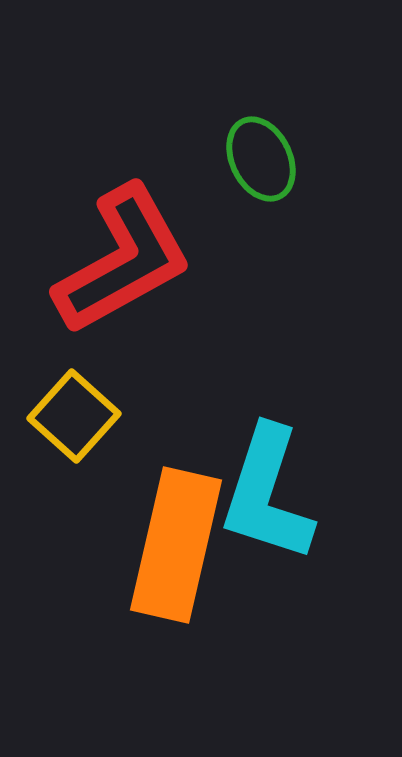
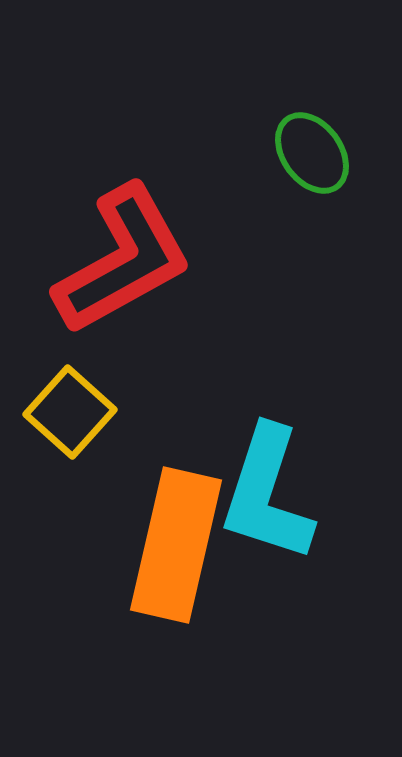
green ellipse: moved 51 px right, 6 px up; rotated 10 degrees counterclockwise
yellow square: moved 4 px left, 4 px up
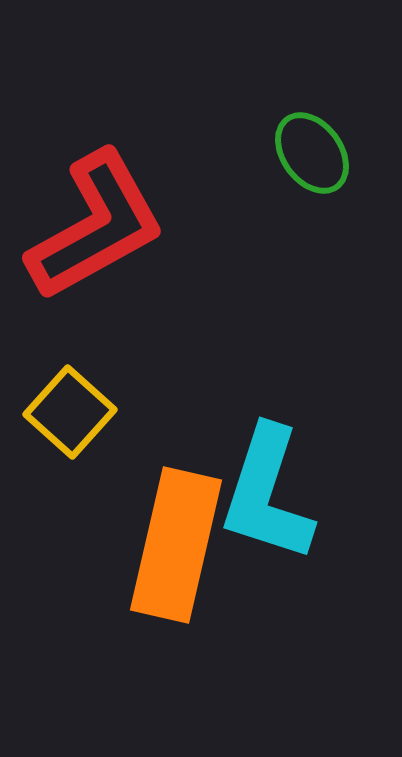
red L-shape: moved 27 px left, 34 px up
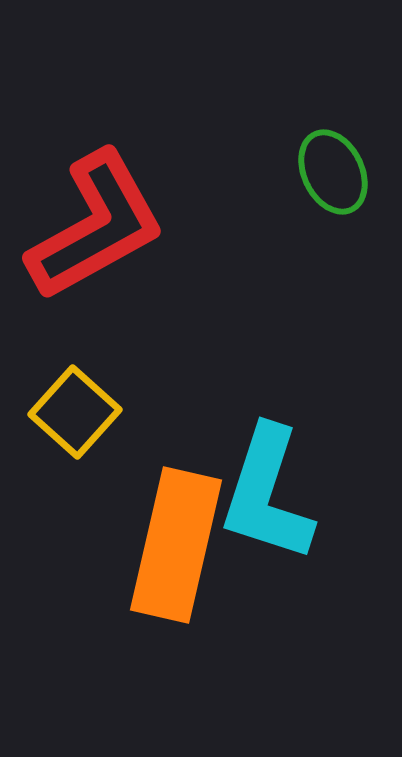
green ellipse: moved 21 px right, 19 px down; rotated 10 degrees clockwise
yellow square: moved 5 px right
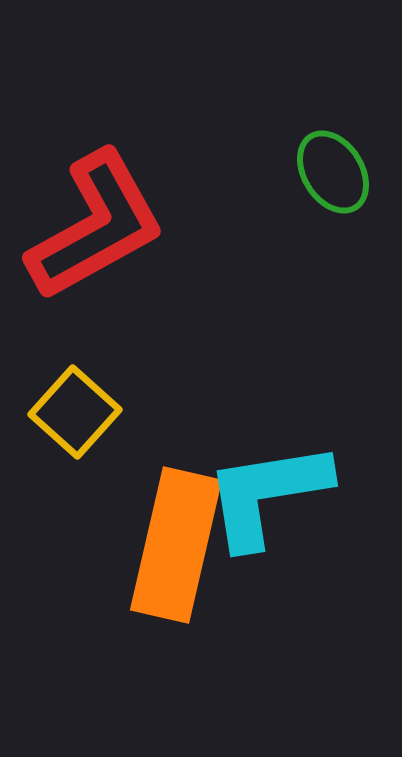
green ellipse: rotated 6 degrees counterclockwise
cyan L-shape: rotated 63 degrees clockwise
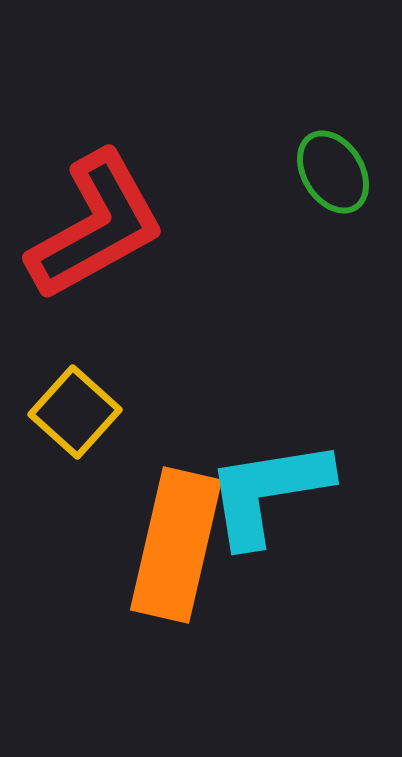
cyan L-shape: moved 1 px right, 2 px up
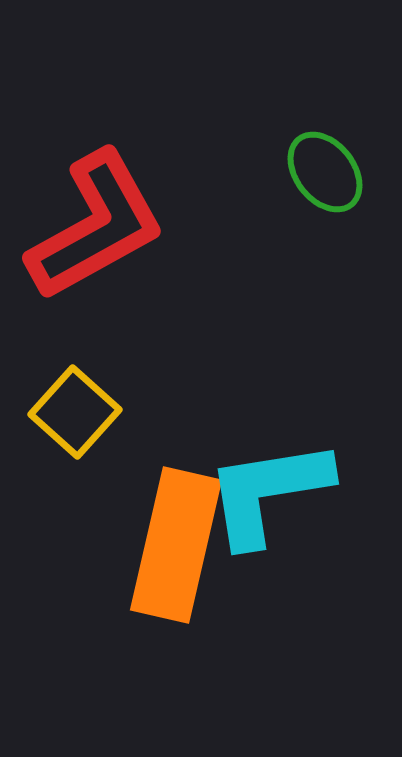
green ellipse: moved 8 px left; rotated 6 degrees counterclockwise
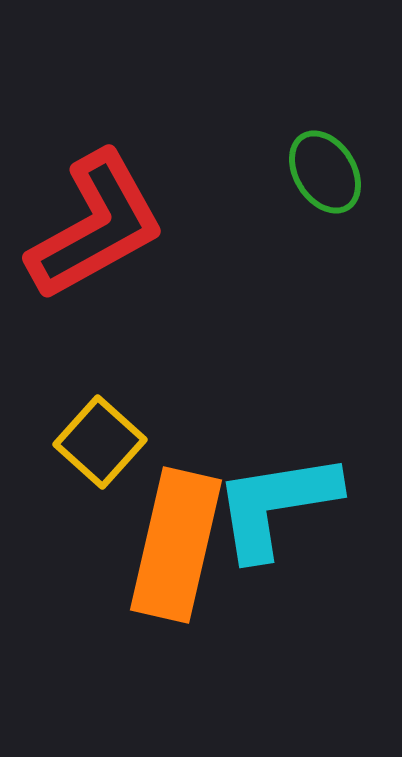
green ellipse: rotated 6 degrees clockwise
yellow square: moved 25 px right, 30 px down
cyan L-shape: moved 8 px right, 13 px down
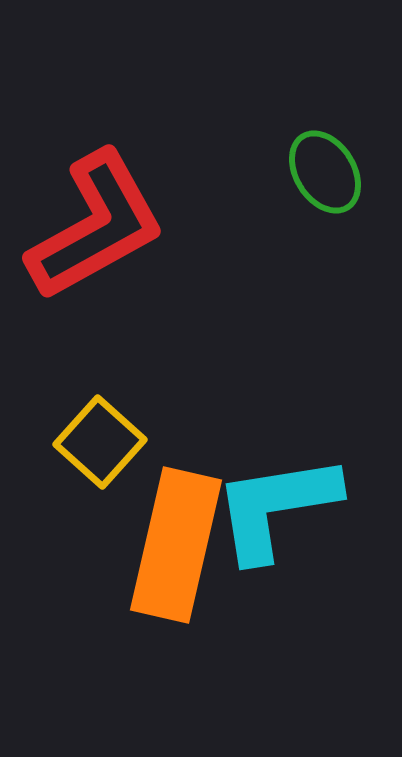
cyan L-shape: moved 2 px down
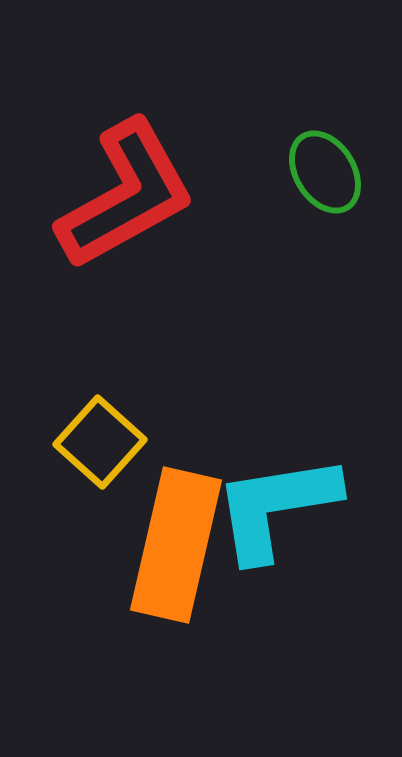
red L-shape: moved 30 px right, 31 px up
